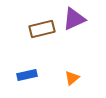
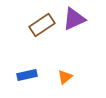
brown rectangle: moved 4 px up; rotated 20 degrees counterclockwise
orange triangle: moved 7 px left, 1 px up
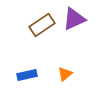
orange triangle: moved 3 px up
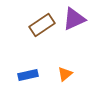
blue rectangle: moved 1 px right
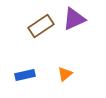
brown rectangle: moved 1 px left, 1 px down
blue rectangle: moved 3 px left
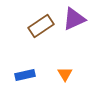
orange triangle: rotated 21 degrees counterclockwise
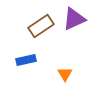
blue rectangle: moved 1 px right, 15 px up
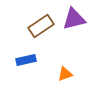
purple triangle: rotated 10 degrees clockwise
orange triangle: rotated 42 degrees clockwise
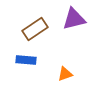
brown rectangle: moved 6 px left, 3 px down
blue rectangle: rotated 18 degrees clockwise
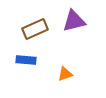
purple triangle: moved 2 px down
brown rectangle: rotated 10 degrees clockwise
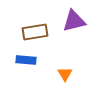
brown rectangle: moved 3 px down; rotated 15 degrees clockwise
orange triangle: rotated 42 degrees counterclockwise
